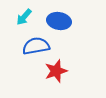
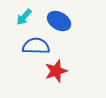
blue ellipse: rotated 20 degrees clockwise
blue semicircle: rotated 12 degrees clockwise
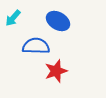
cyan arrow: moved 11 px left, 1 px down
blue ellipse: moved 1 px left
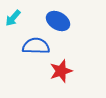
red star: moved 5 px right
